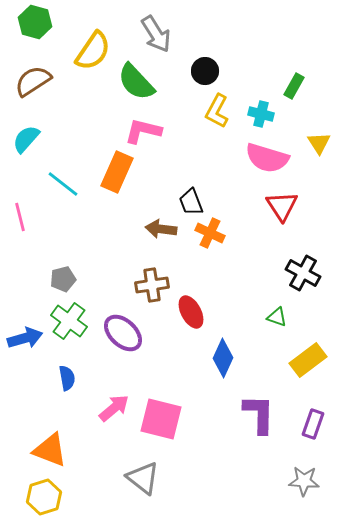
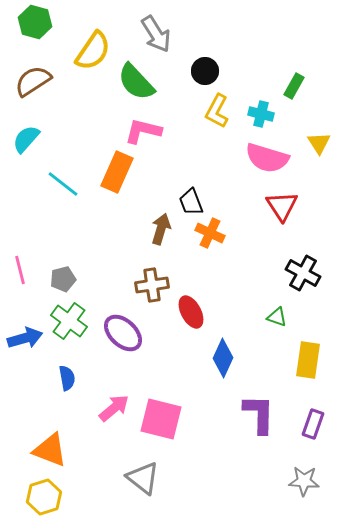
pink line: moved 53 px down
brown arrow: rotated 100 degrees clockwise
yellow rectangle: rotated 45 degrees counterclockwise
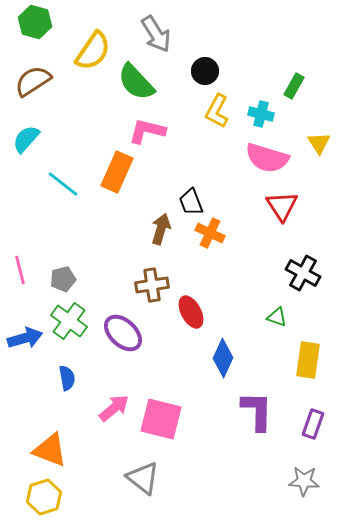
pink L-shape: moved 4 px right
purple L-shape: moved 2 px left, 3 px up
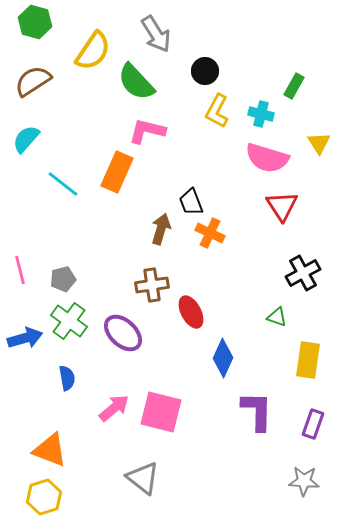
black cross: rotated 32 degrees clockwise
pink square: moved 7 px up
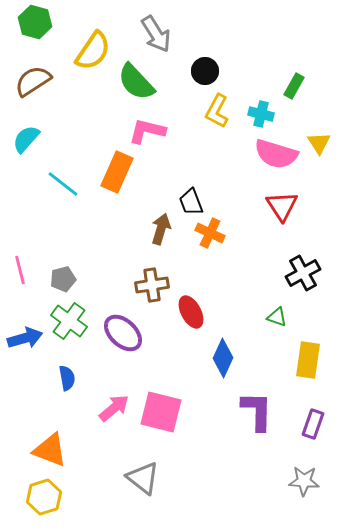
pink semicircle: moved 9 px right, 4 px up
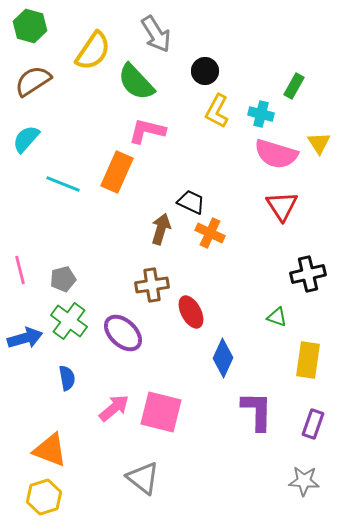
green hexagon: moved 5 px left, 4 px down
cyan line: rotated 16 degrees counterclockwise
black trapezoid: rotated 136 degrees clockwise
black cross: moved 5 px right, 1 px down; rotated 16 degrees clockwise
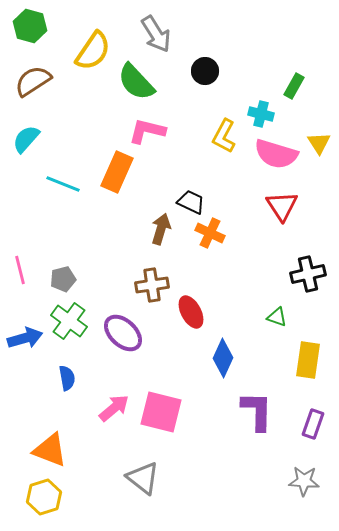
yellow L-shape: moved 7 px right, 25 px down
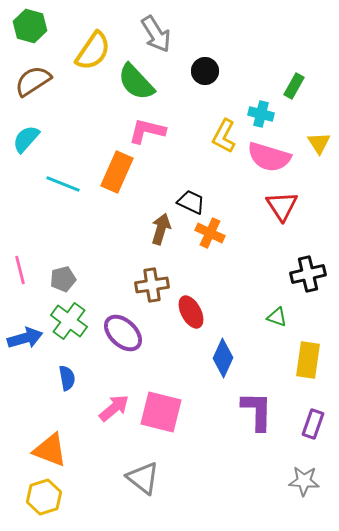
pink semicircle: moved 7 px left, 3 px down
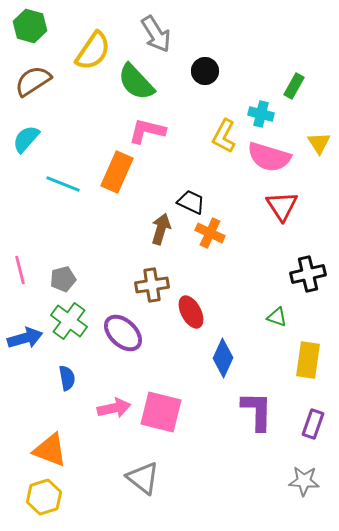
pink arrow: rotated 28 degrees clockwise
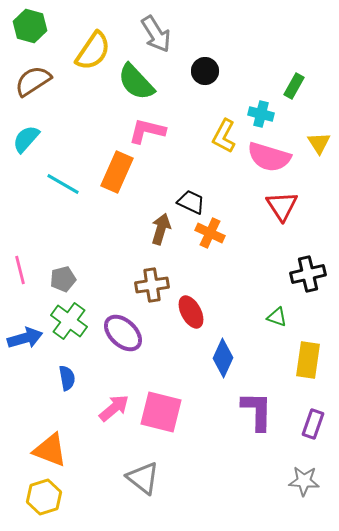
cyan line: rotated 8 degrees clockwise
pink arrow: rotated 28 degrees counterclockwise
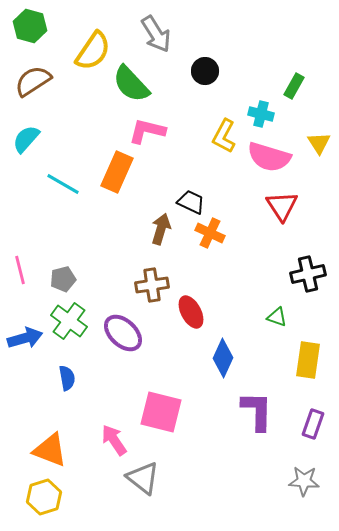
green semicircle: moved 5 px left, 2 px down
pink arrow: moved 32 px down; rotated 84 degrees counterclockwise
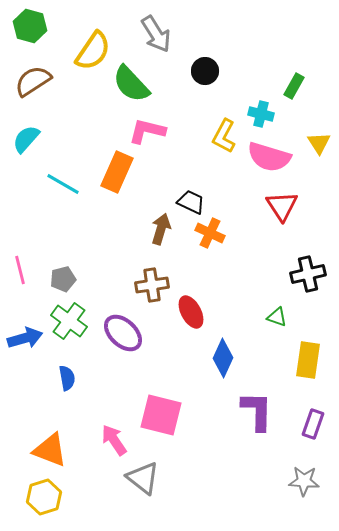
pink square: moved 3 px down
